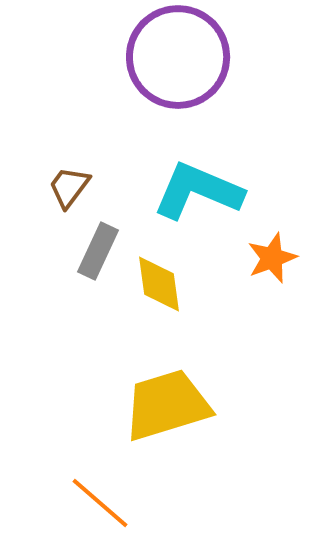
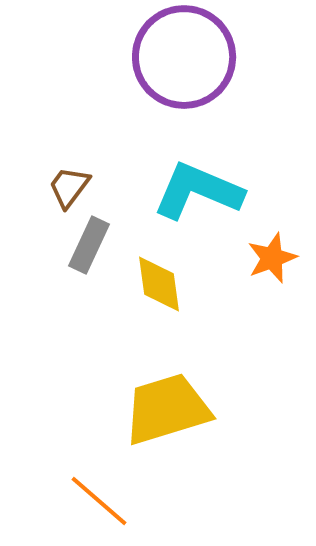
purple circle: moved 6 px right
gray rectangle: moved 9 px left, 6 px up
yellow trapezoid: moved 4 px down
orange line: moved 1 px left, 2 px up
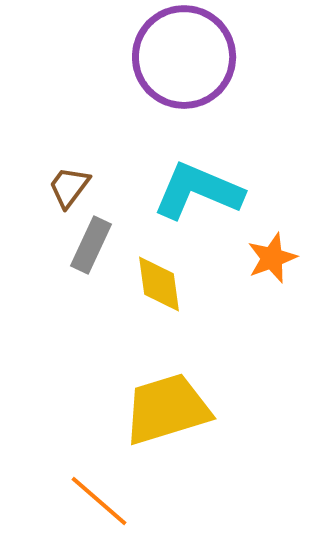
gray rectangle: moved 2 px right
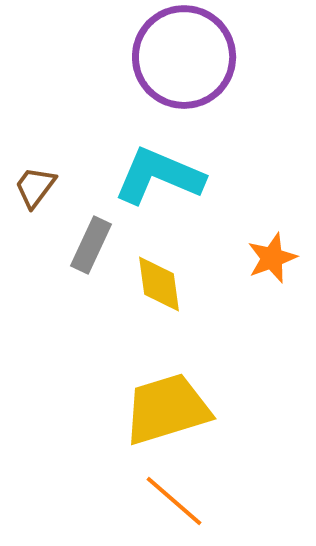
brown trapezoid: moved 34 px left
cyan L-shape: moved 39 px left, 15 px up
orange line: moved 75 px right
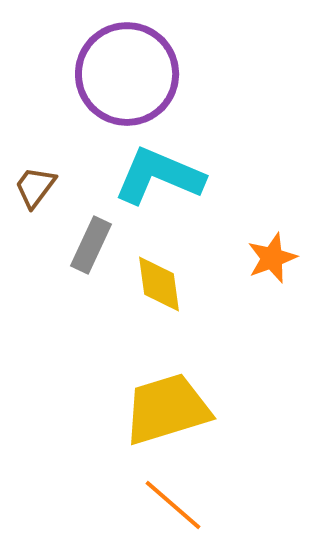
purple circle: moved 57 px left, 17 px down
orange line: moved 1 px left, 4 px down
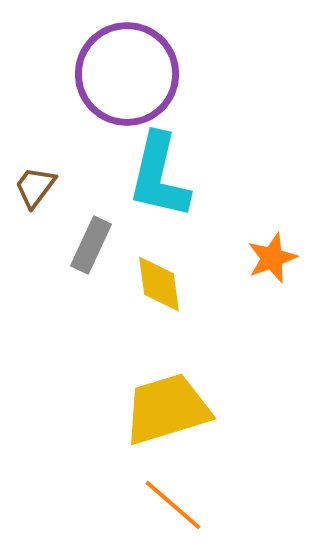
cyan L-shape: rotated 100 degrees counterclockwise
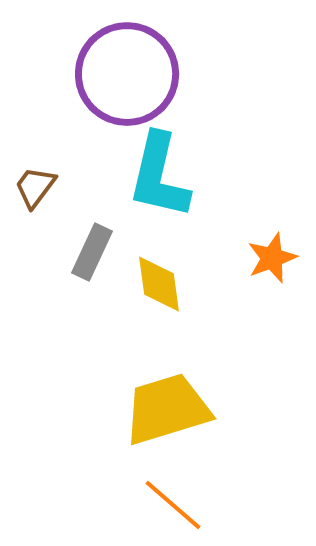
gray rectangle: moved 1 px right, 7 px down
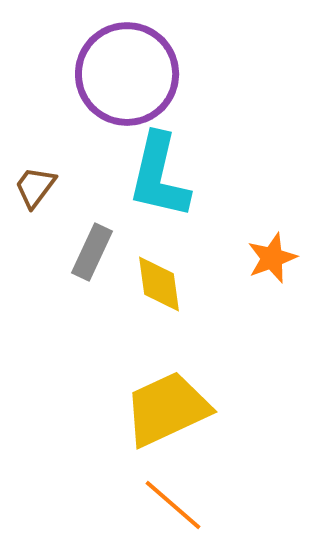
yellow trapezoid: rotated 8 degrees counterclockwise
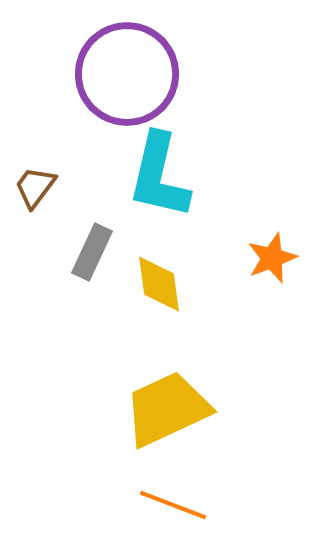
orange line: rotated 20 degrees counterclockwise
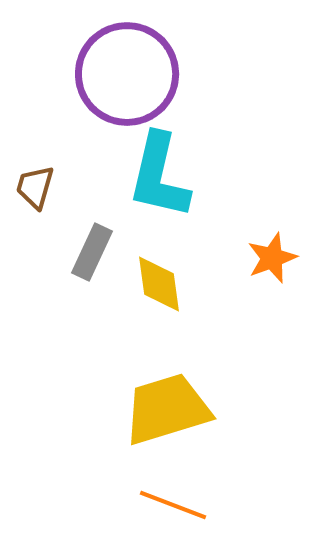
brown trapezoid: rotated 21 degrees counterclockwise
yellow trapezoid: rotated 8 degrees clockwise
